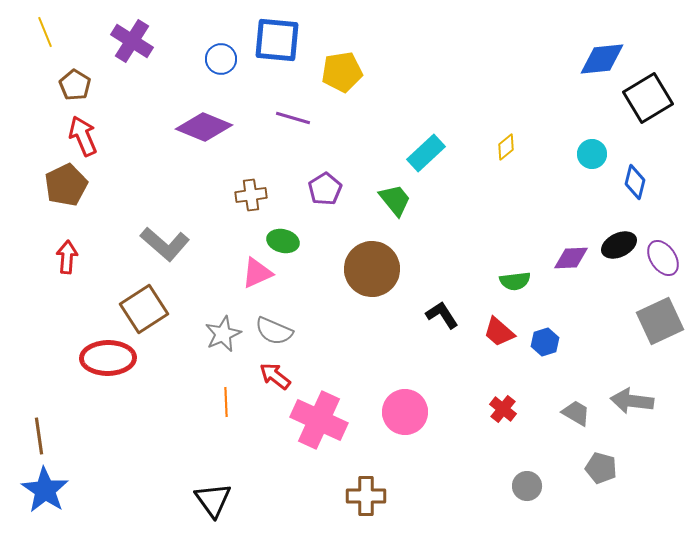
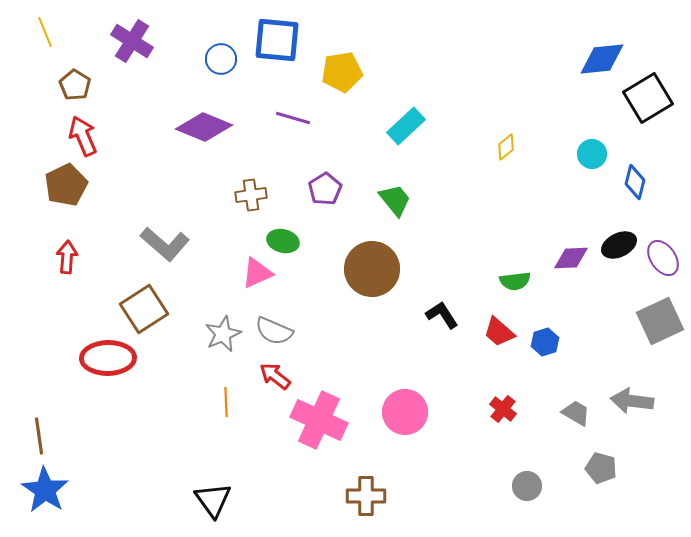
cyan rectangle at (426, 153): moved 20 px left, 27 px up
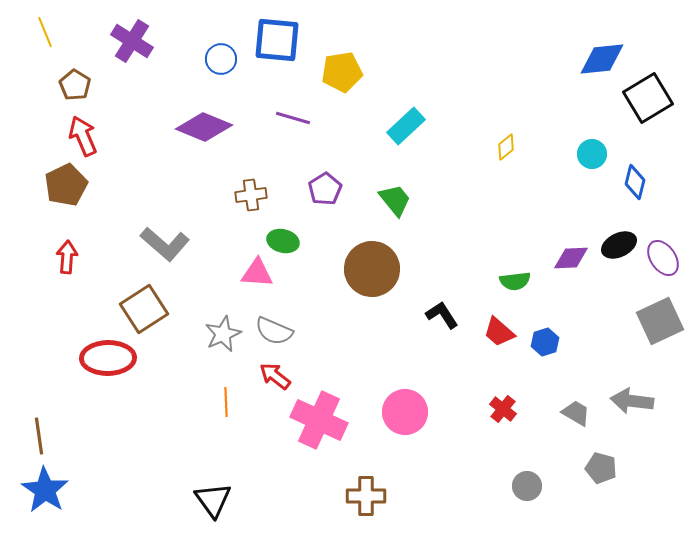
pink triangle at (257, 273): rotated 28 degrees clockwise
